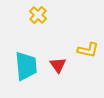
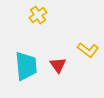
yellow cross: rotated 12 degrees clockwise
yellow L-shape: rotated 25 degrees clockwise
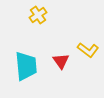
red triangle: moved 3 px right, 4 px up
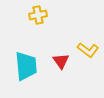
yellow cross: rotated 24 degrees clockwise
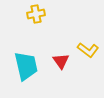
yellow cross: moved 2 px left, 1 px up
cyan trapezoid: rotated 8 degrees counterclockwise
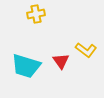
yellow L-shape: moved 2 px left
cyan trapezoid: rotated 120 degrees clockwise
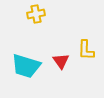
yellow L-shape: rotated 55 degrees clockwise
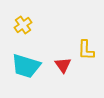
yellow cross: moved 13 px left, 11 px down; rotated 24 degrees counterclockwise
red triangle: moved 2 px right, 4 px down
